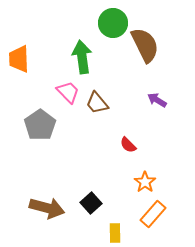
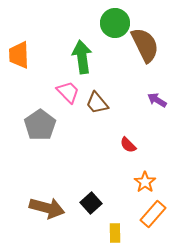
green circle: moved 2 px right
orange trapezoid: moved 4 px up
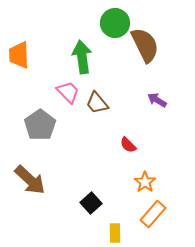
brown arrow: moved 17 px left, 28 px up; rotated 28 degrees clockwise
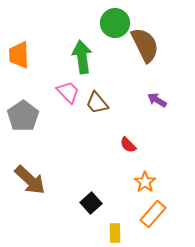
gray pentagon: moved 17 px left, 9 px up
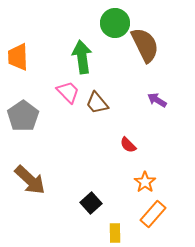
orange trapezoid: moved 1 px left, 2 px down
